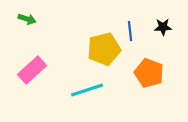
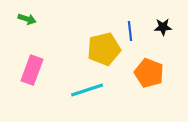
pink rectangle: rotated 28 degrees counterclockwise
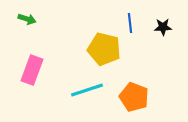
blue line: moved 8 px up
yellow pentagon: rotated 28 degrees clockwise
orange pentagon: moved 15 px left, 24 px down
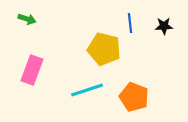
black star: moved 1 px right, 1 px up
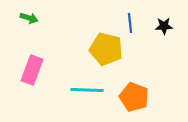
green arrow: moved 2 px right, 1 px up
yellow pentagon: moved 2 px right
cyan line: rotated 20 degrees clockwise
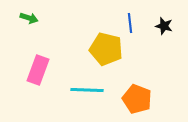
black star: rotated 18 degrees clockwise
pink rectangle: moved 6 px right
orange pentagon: moved 3 px right, 2 px down
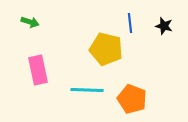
green arrow: moved 1 px right, 4 px down
pink rectangle: rotated 32 degrees counterclockwise
orange pentagon: moved 5 px left
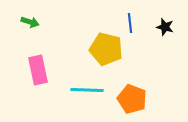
black star: moved 1 px right, 1 px down
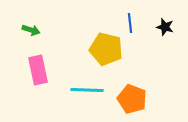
green arrow: moved 1 px right, 8 px down
